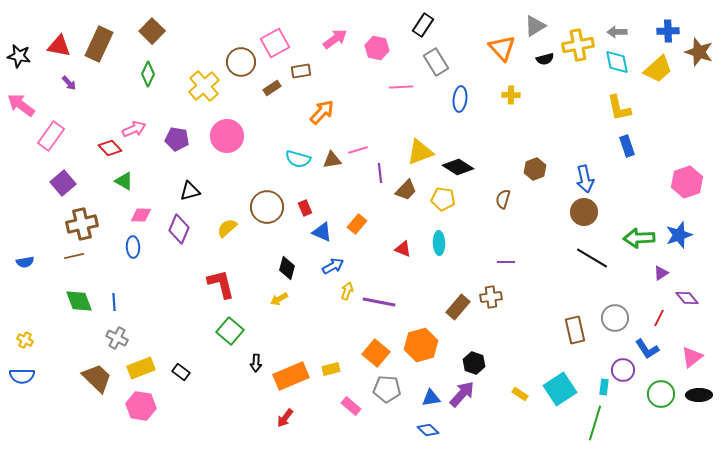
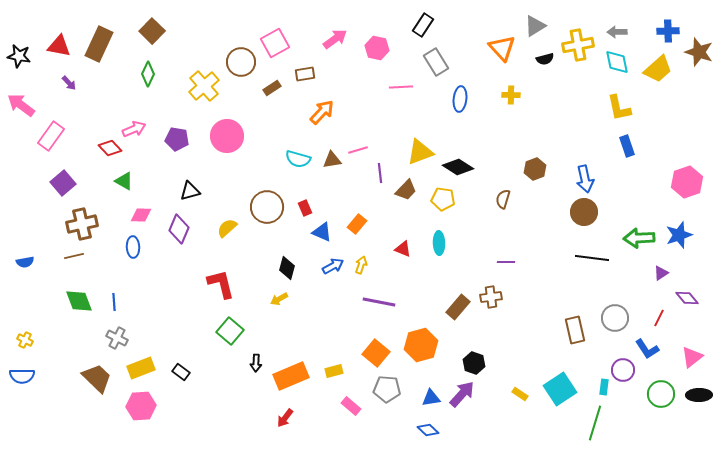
brown rectangle at (301, 71): moved 4 px right, 3 px down
black line at (592, 258): rotated 24 degrees counterclockwise
yellow arrow at (347, 291): moved 14 px right, 26 px up
yellow rectangle at (331, 369): moved 3 px right, 2 px down
pink hexagon at (141, 406): rotated 12 degrees counterclockwise
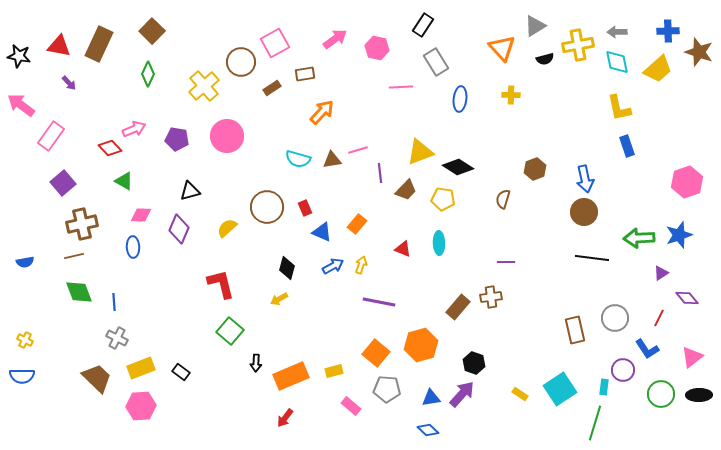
green diamond at (79, 301): moved 9 px up
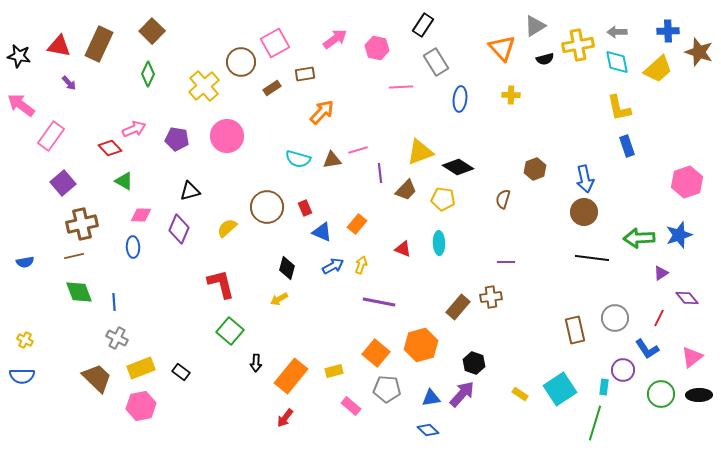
orange rectangle at (291, 376): rotated 28 degrees counterclockwise
pink hexagon at (141, 406): rotated 8 degrees counterclockwise
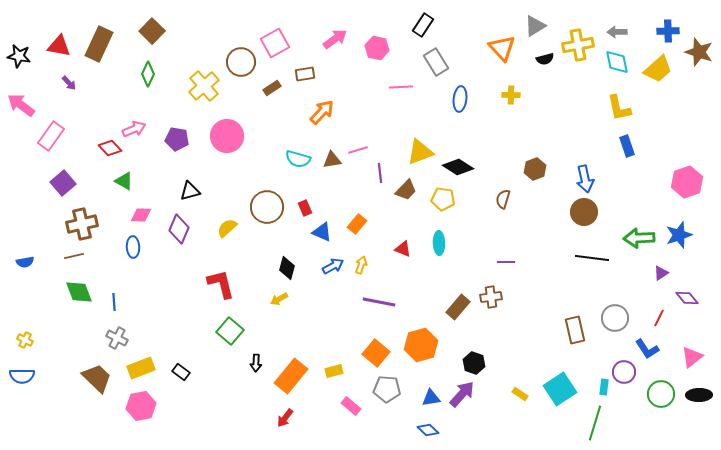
purple circle at (623, 370): moved 1 px right, 2 px down
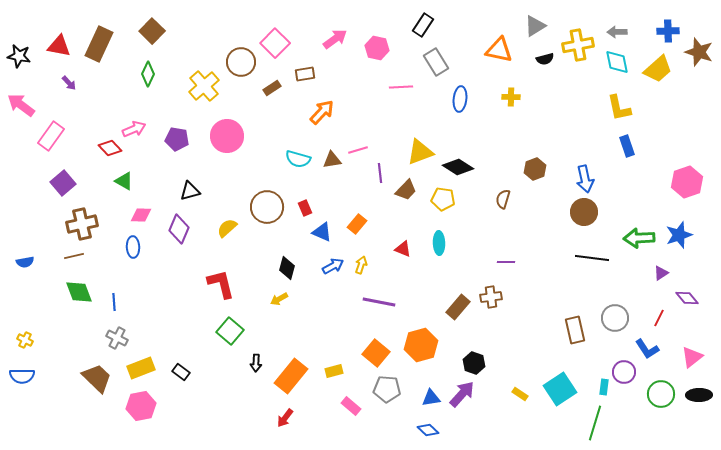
pink square at (275, 43): rotated 16 degrees counterclockwise
orange triangle at (502, 48): moved 3 px left, 2 px down; rotated 36 degrees counterclockwise
yellow cross at (511, 95): moved 2 px down
